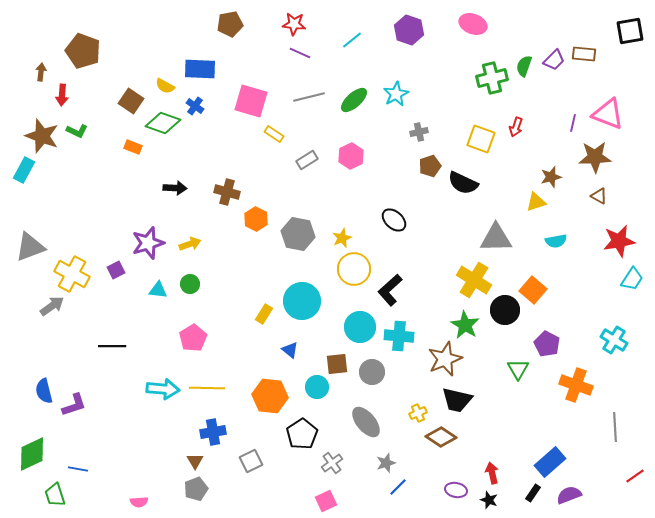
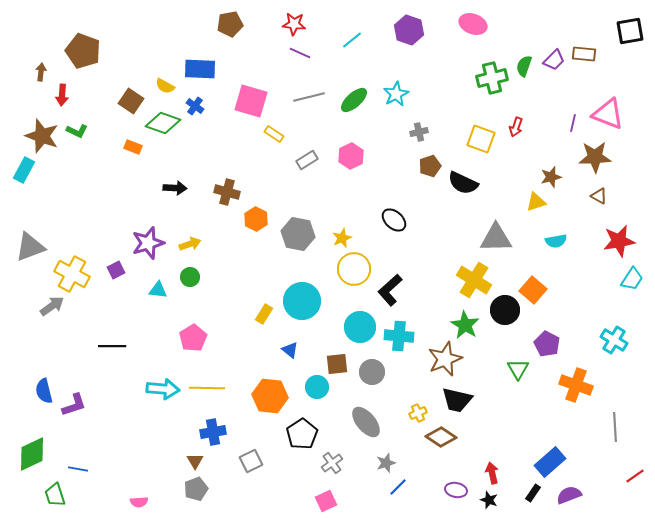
green circle at (190, 284): moved 7 px up
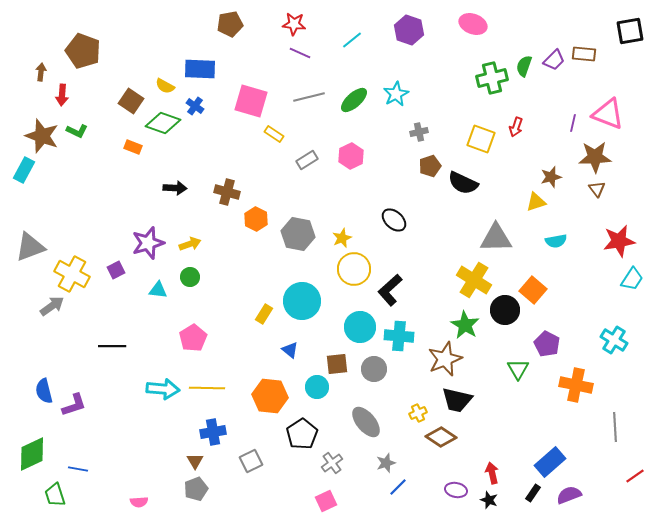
brown triangle at (599, 196): moved 2 px left, 7 px up; rotated 24 degrees clockwise
gray circle at (372, 372): moved 2 px right, 3 px up
orange cross at (576, 385): rotated 8 degrees counterclockwise
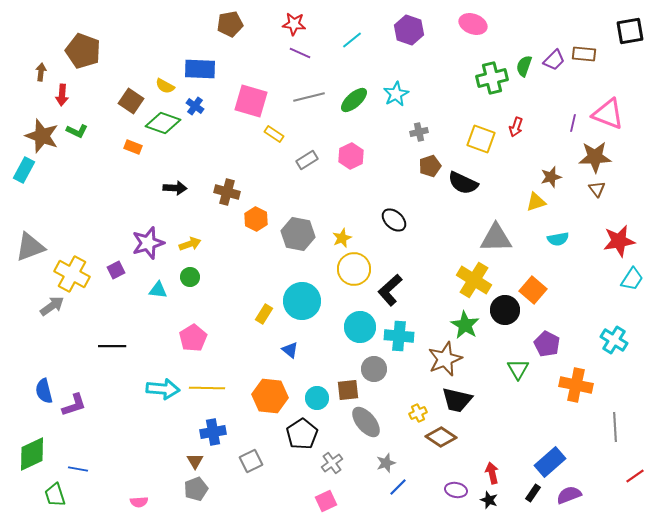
cyan semicircle at (556, 241): moved 2 px right, 2 px up
brown square at (337, 364): moved 11 px right, 26 px down
cyan circle at (317, 387): moved 11 px down
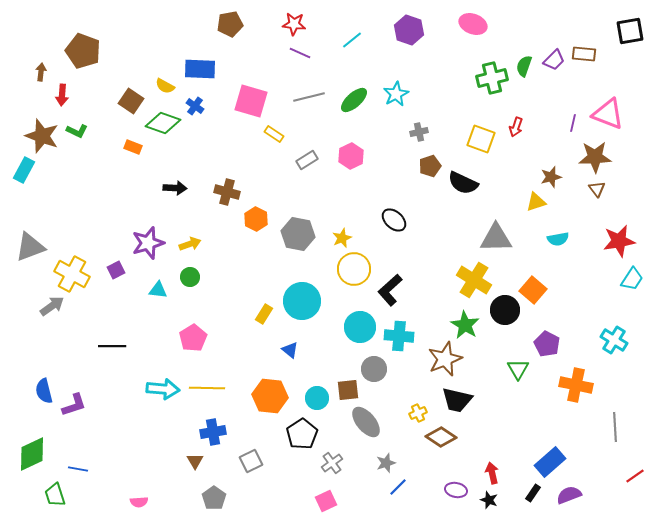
gray pentagon at (196, 489): moved 18 px right, 9 px down; rotated 15 degrees counterclockwise
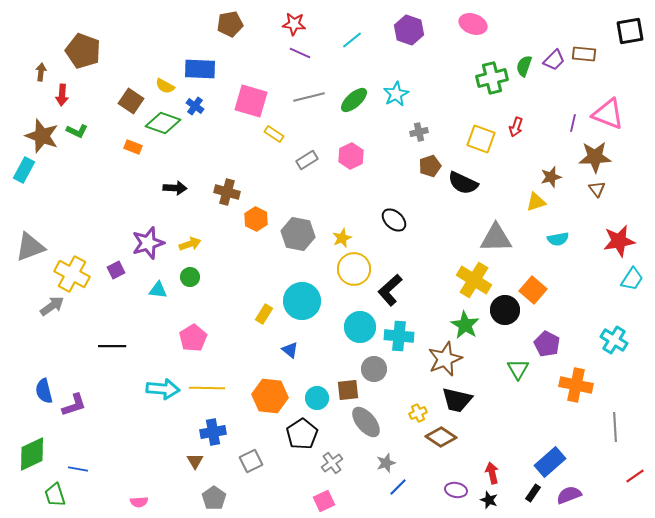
pink square at (326, 501): moved 2 px left
